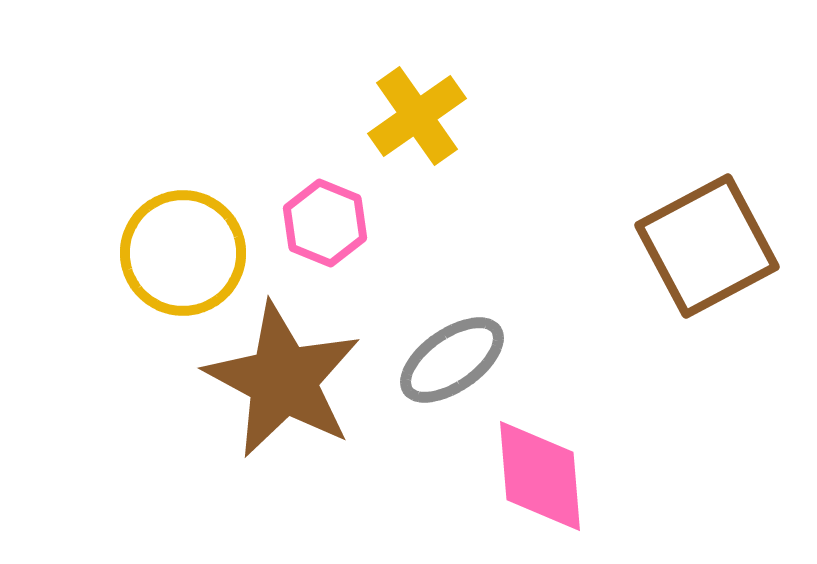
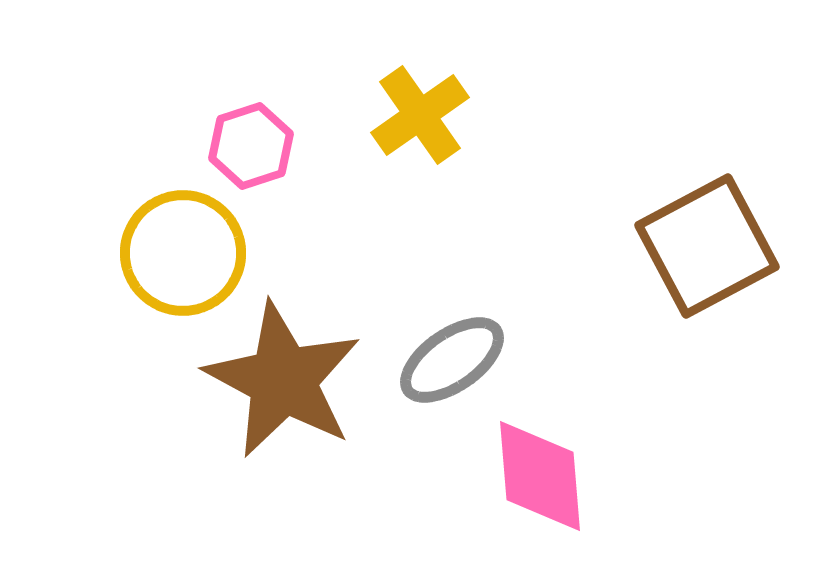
yellow cross: moved 3 px right, 1 px up
pink hexagon: moved 74 px left, 77 px up; rotated 20 degrees clockwise
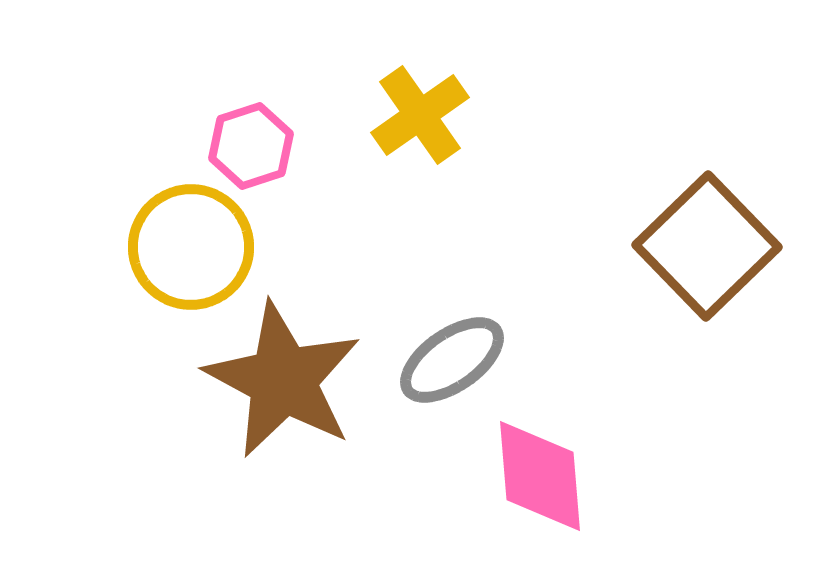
brown square: rotated 16 degrees counterclockwise
yellow circle: moved 8 px right, 6 px up
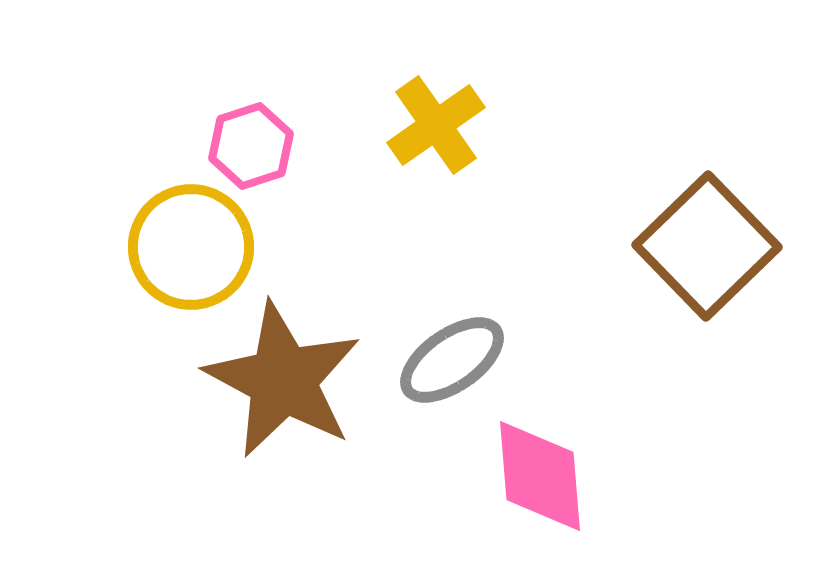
yellow cross: moved 16 px right, 10 px down
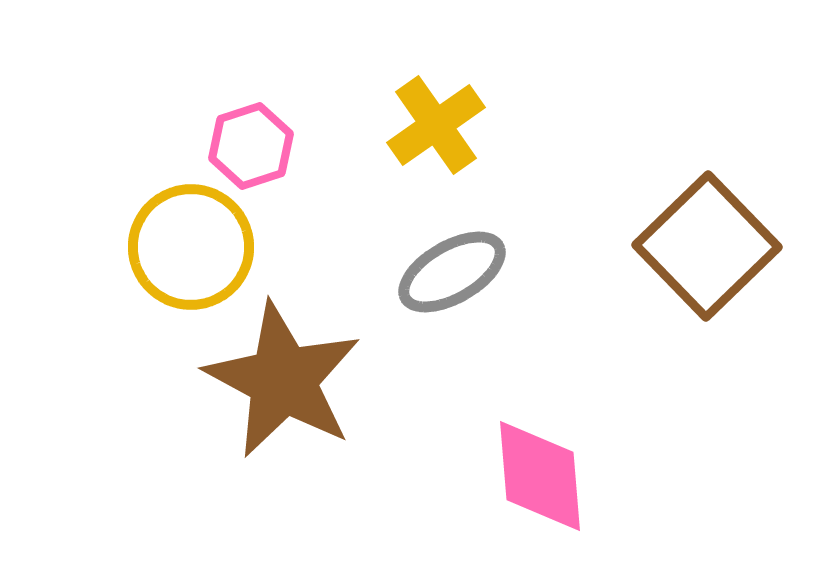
gray ellipse: moved 88 px up; rotated 5 degrees clockwise
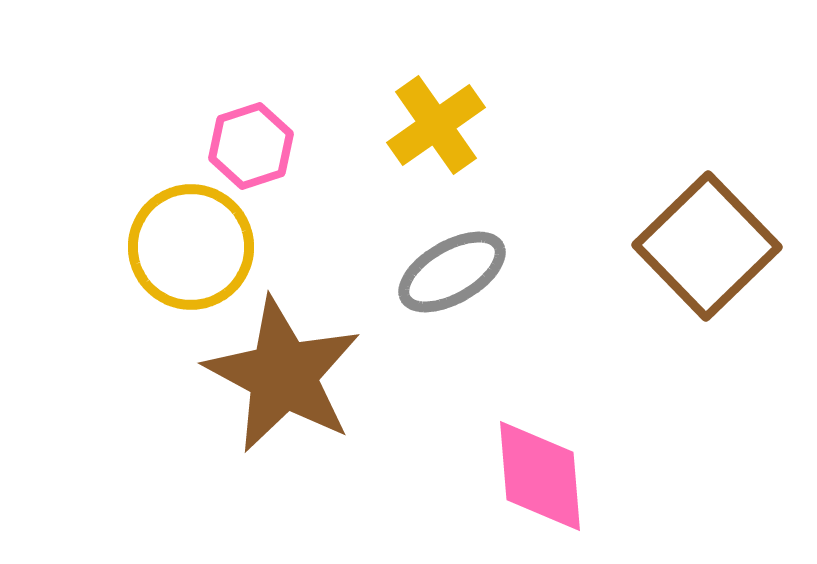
brown star: moved 5 px up
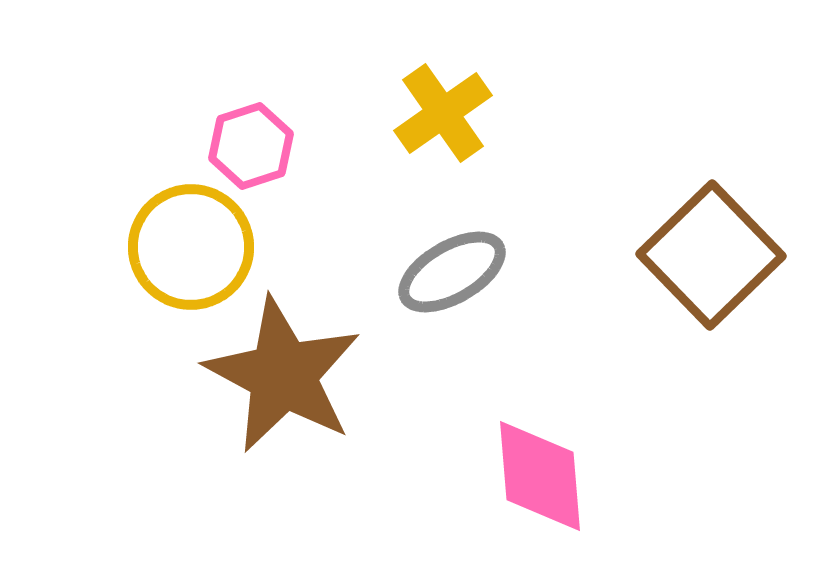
yellow cross: moved 7 px right, 12 px up
brown square: moved 4 px right, 9 px down
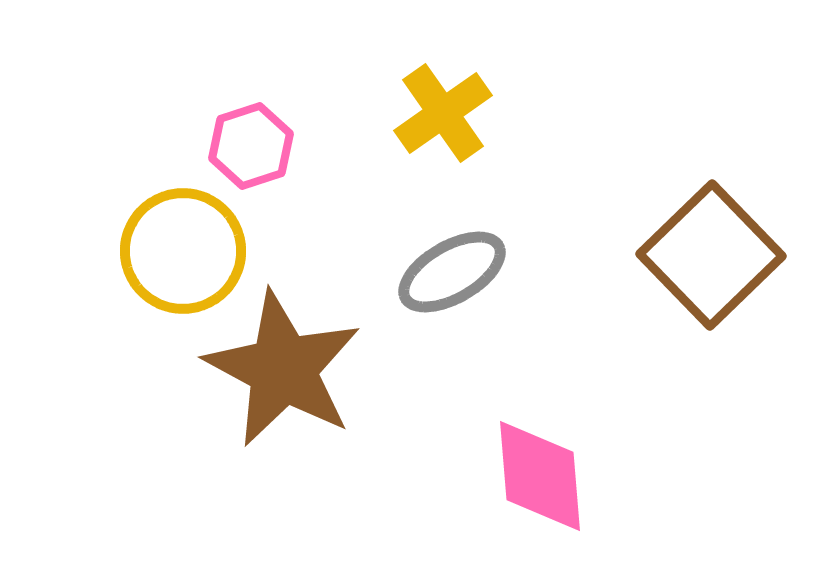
yellow circle: moved 8 px left, 4 px down
brown star: moved 6 px up
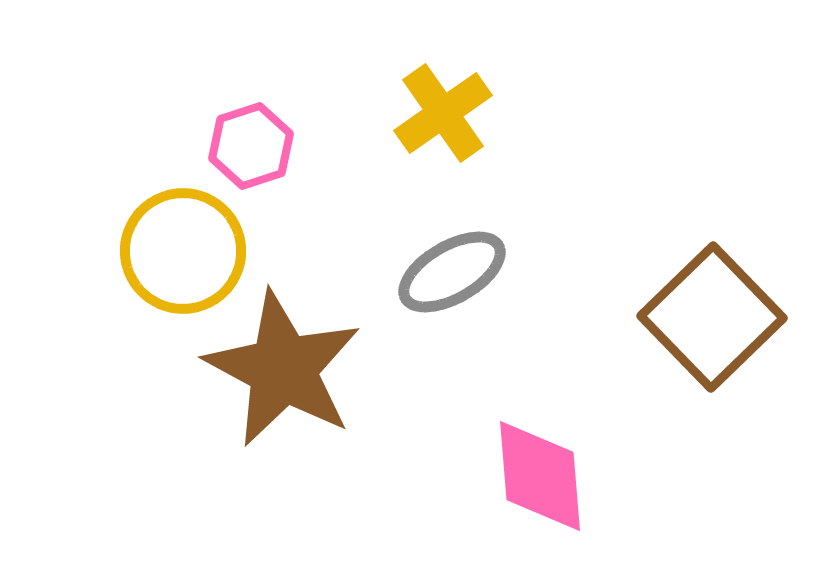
brown square: moved 1 px right, 62 px down
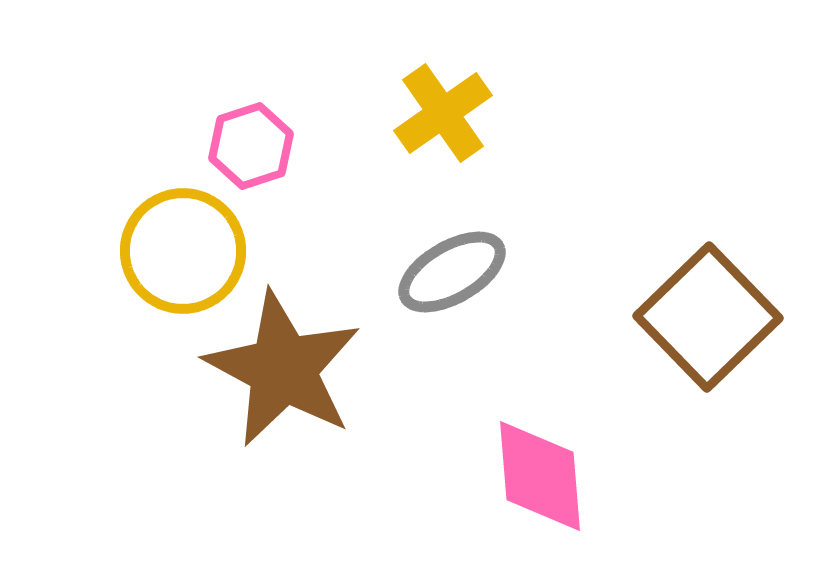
brown square: moved 4 px left
